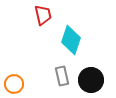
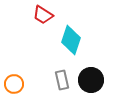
red trapezoid: rotated 135 degrees clockwise
gray rectangle: moved 4 px down
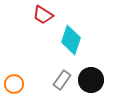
gray rectangle: rotated 48 degrees clockwise
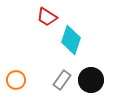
red trapezoid: moved 4 px right, 2 px down
orange circle: moved 2 px right, 4 px up
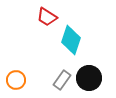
black circle: moved 2 px left, 2 px up
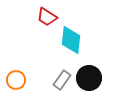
cyan diamond: rotated 12 degrees counterclockwise
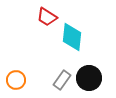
cyan diamond: moved 1 px right, 3 px up
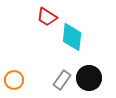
orange circle: moved 2 px left
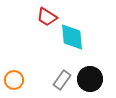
cyan diamond: rotated 12 degrees counterclockwise
black circle: moved 1 px right, 1 px down
